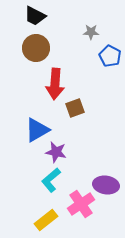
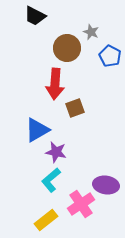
gray star: rotated 21 degrees clockwise
brown circle: moved 31 px right
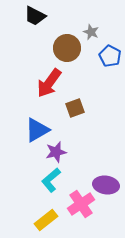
red arrow: moved 6 px left, 1 px up; rotated 32 degrees clockwise
purple star: rotated 25 degrees counterclockwise
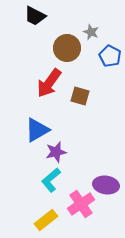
brown square: moved 5 px right, 12 px up; rotated 36 degrees clockwise
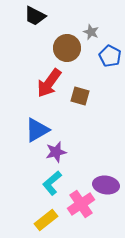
cyan L-shape: moved 1 px right, 3 px down
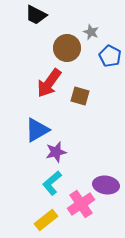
black trapezoid: moved 1 px right, 1 px up
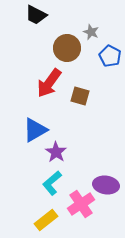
blue triangle: moved 2 px left
purple star: rotated 25 degrees counterclockwise
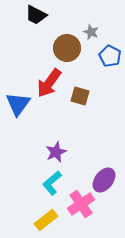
blue triangle: moved 17 px left, 26 px up; rotated 24 degrees counterclockwise
purple star: rotated 15 degrees clockwise
purple ellipse: moved 2 px left, 5 px up; rotated 60 degrees counterclockwise
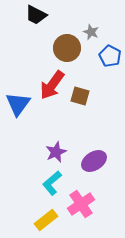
red arrow: moved 3 px right, 2 px down
purple ellipse: moved 10 px left, 19 px up; rotated 20 degrees clockwise
